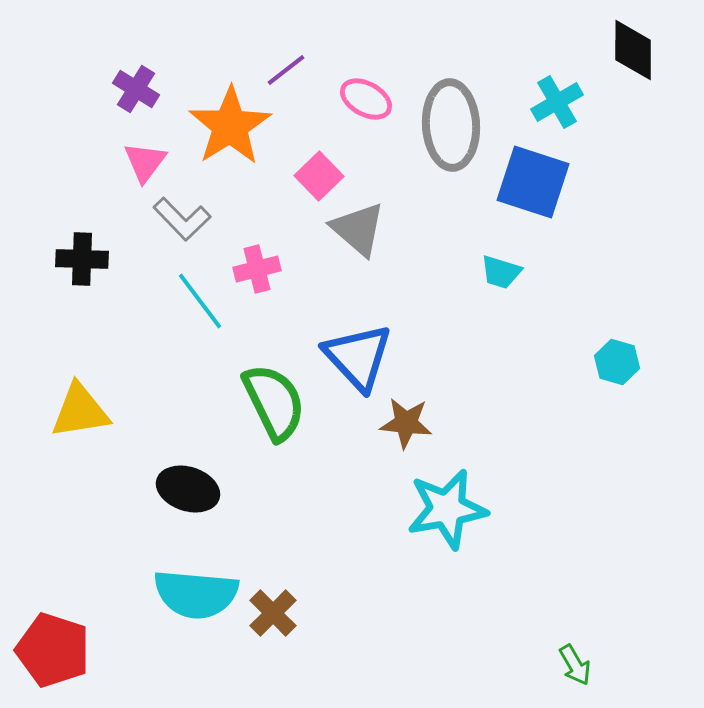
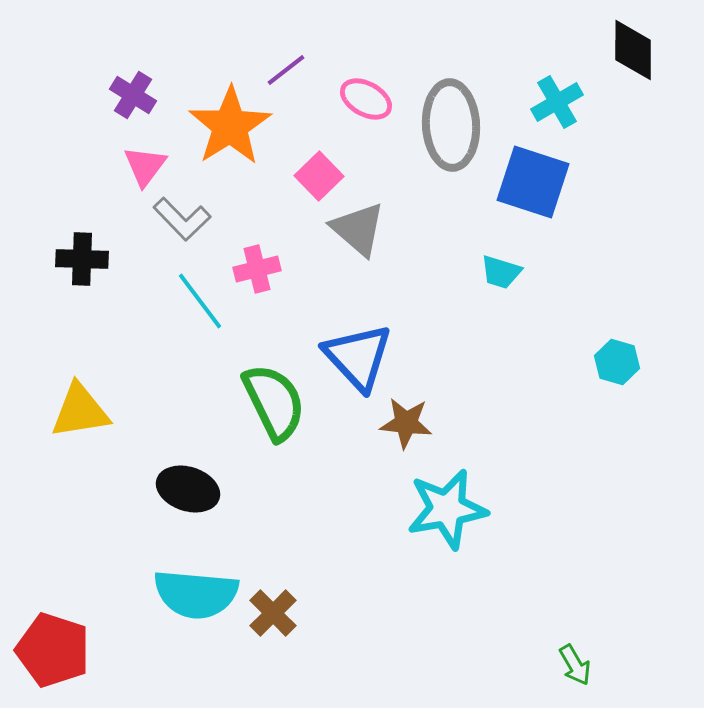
purple cross: moved 3 px left, 6 px down
pink triangle: moved 4 px down
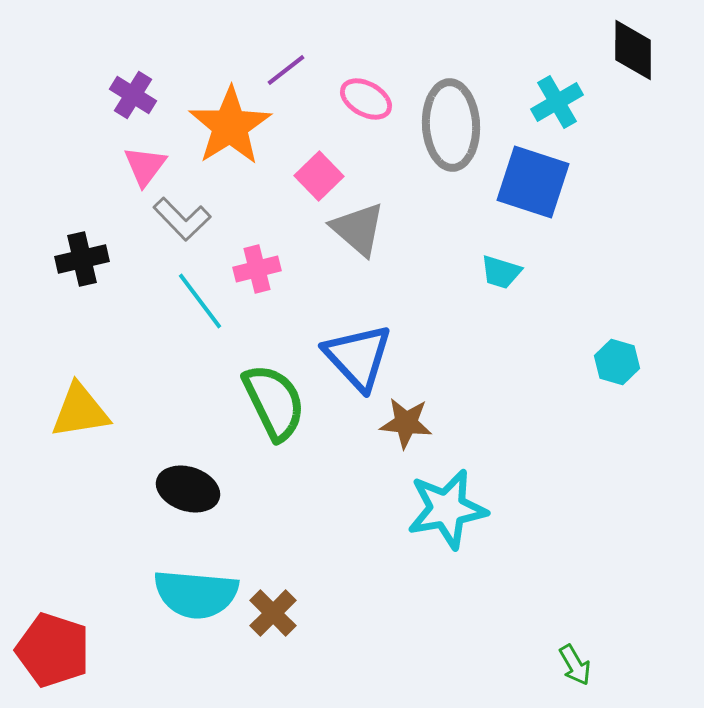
black cross: rotated 15 degrees counterclockwise
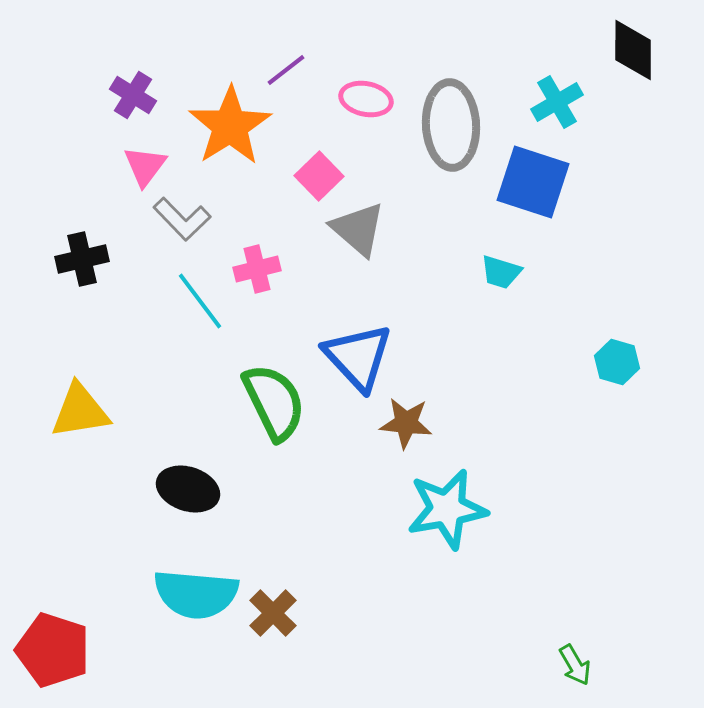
pink ellipse: rotated 18 degrees counterclockwise
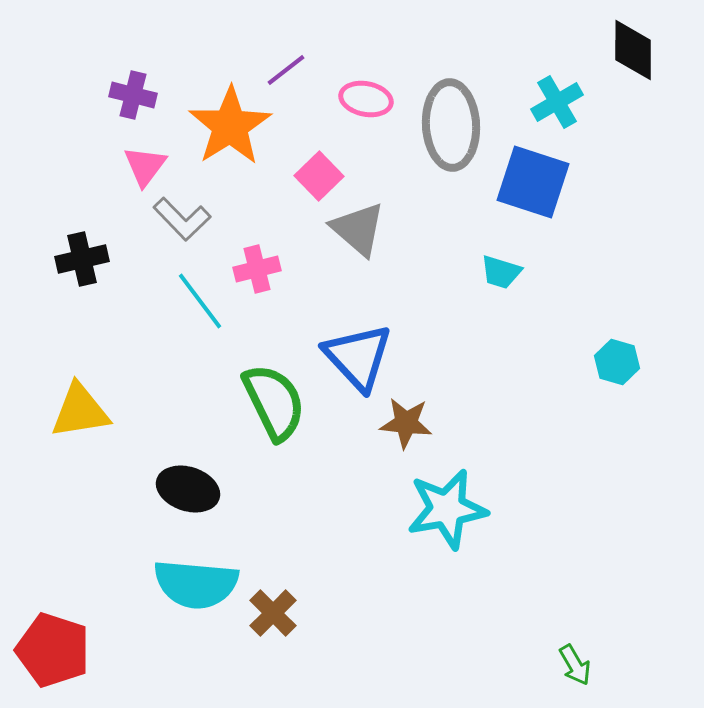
purple cross: rotated 18 degrees counterclockwise
cyan semicircle: moved 10 px up
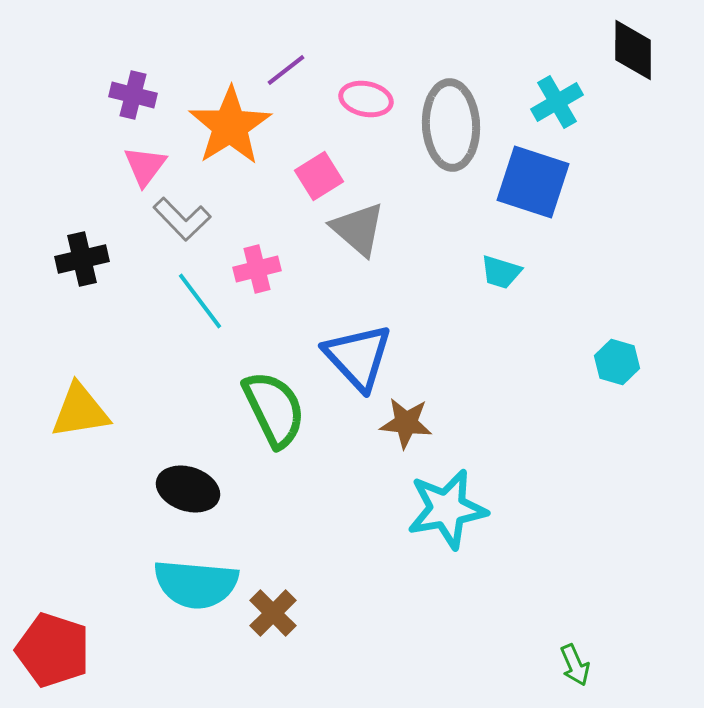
pink square: rotated 12 degrees clockwise
green semicircle: moved 7 px down
green arrow: rotated 6 degrees clockwise
